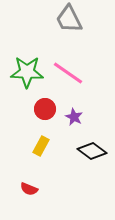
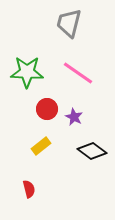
gray trapezoid: moved 4 px down; rotated 40 degrees clockwise
pink line: moved 10 px right
red circle: moved 2 px right
yellow rectangle: rotated 24 degrees clockwise
red semicircle: rotated 126 degrees counterclockwise
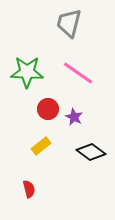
red circle: moved 1 px right
black diamond: moved 1 px left, 1 px down
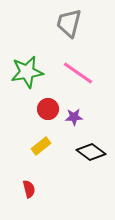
green star: rotated 12 degrees counterclockwise
purple star: rotated 30 degrees counterclockwise
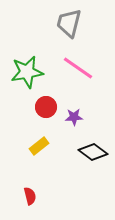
pink line: moved 5 px up
red circle: moved 2 px left, 2 px up
yellow rectangle: moved 2 px left
black diamond: moved 2 px right
red semicircle: moved 1 px right, 7 px down
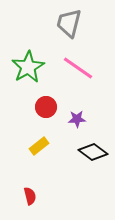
green star: moved 1 px right, 5 px up; rotated 20 degrees counterclockwise
purple star: moved 3 px right, 2 px down
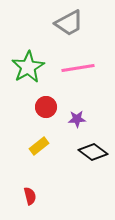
gray trapezoid: rotated 132 degrees counterclockwise
pink line: rotated 44 degrees counterclockwise
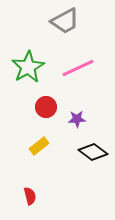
gray trapezoid: moved 4 px left, 2 px up
pink line: rotated 16 degrees counterclockwise
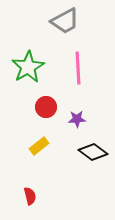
pink line: rotated 68 degrees counterclockwise
